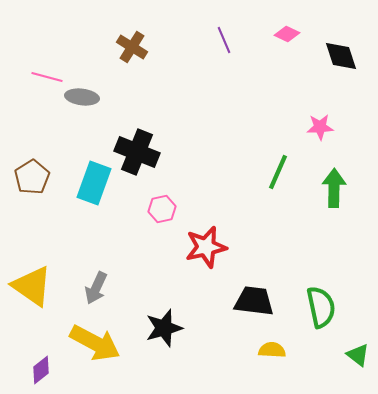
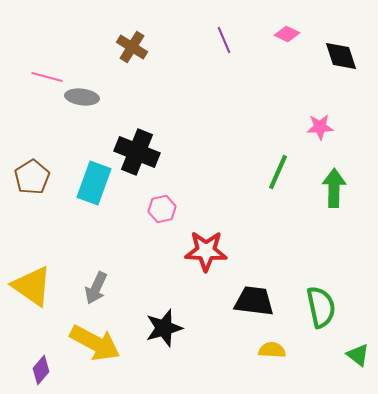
red star: moved 4 px down; rotated 15 degrees clockwise
purple diamond: rotated 12 degrees counterclockwise
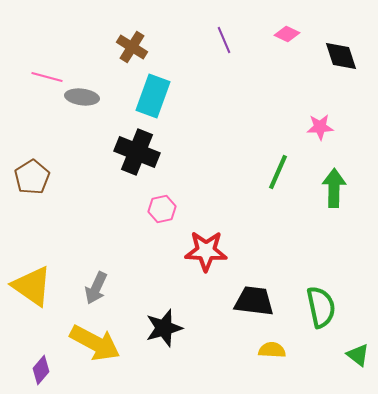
cyan rectangle: moved 59 px right, 87 px up
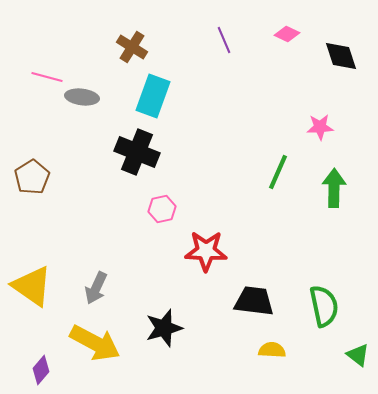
green semicircle: moved 3 px right, 1 px up
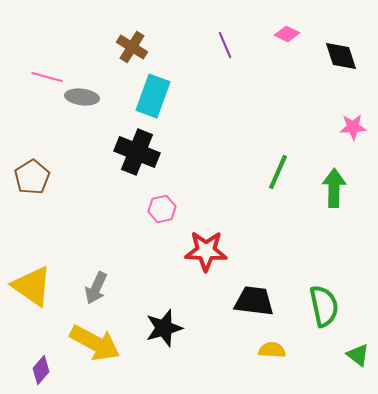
purple line: moved 1 px right, 5 px down
pink star: moved 33 px right
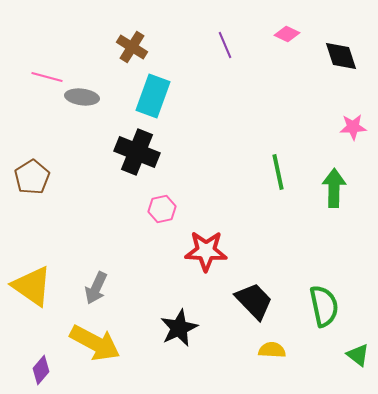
green line: rotated 36 degrees counterclockwise
black trapezoid: rotated 39 degrees clockwise
black star: moved 15 px right; rotated 9 degrees counterclockwise
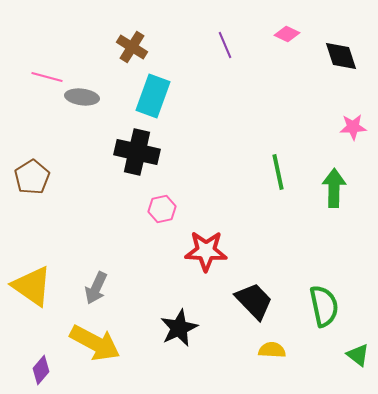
black cross: rotated 9 degrees counterclockwise
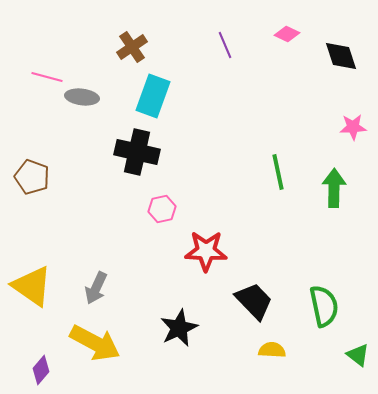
brown cross: rotated 24 degrees clockwise
brown pentagon: rotated 20 degrees counterclockwise
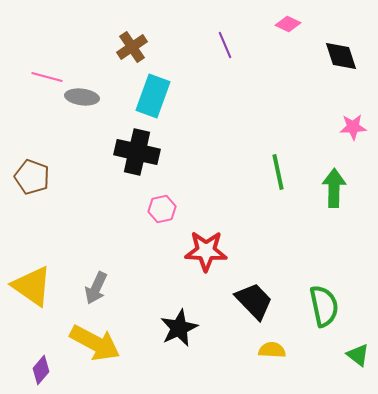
pink diamond: moved 1 px right, 10 px up
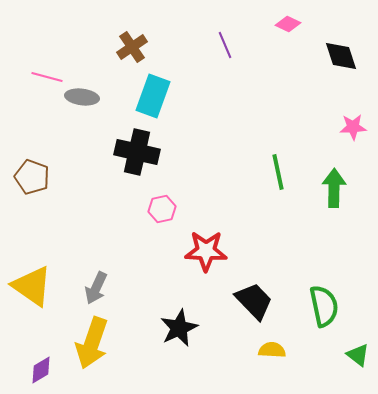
yellow arrow: moved 3 px left; rotated 81 degrees clockwise
purple diamond: rotated 20 degrees clockwise
